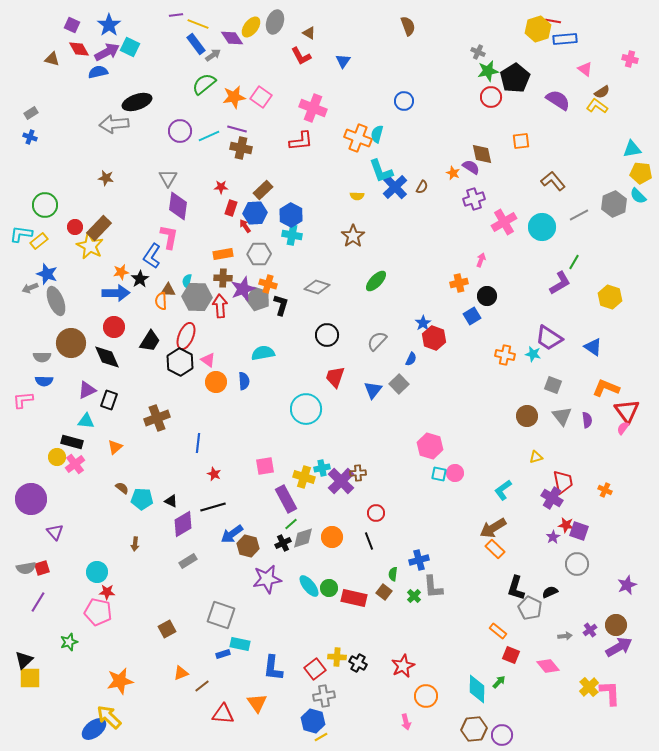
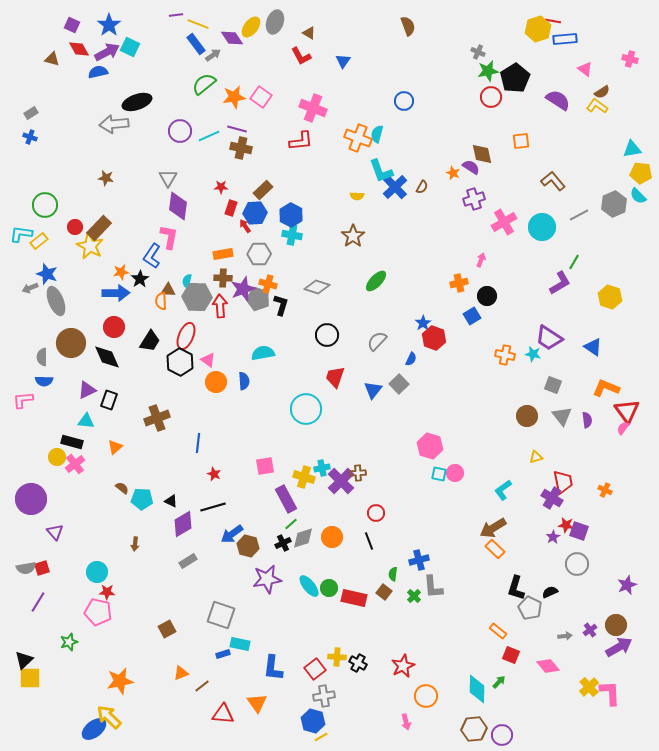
gray semicircle at (42, 357): rotated 90 degrees clockwise
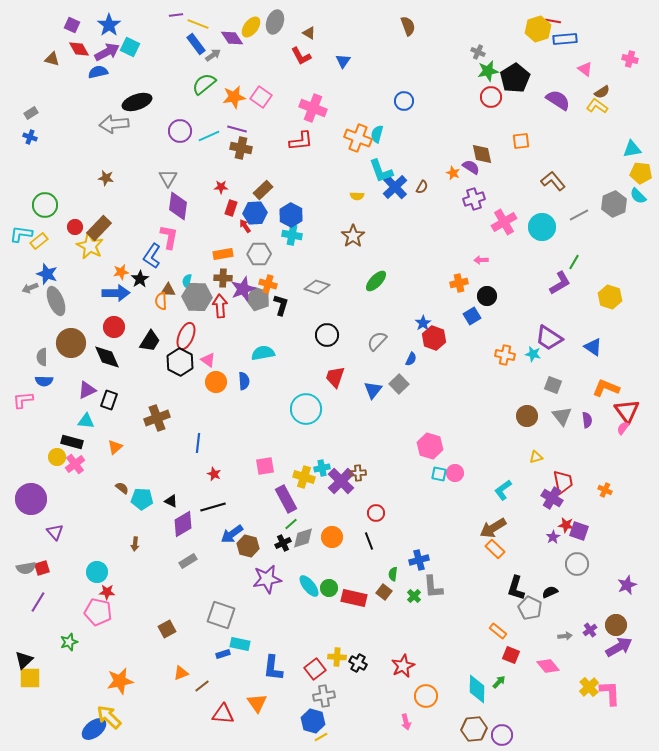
pink arrow at (481, 260): rotated 112 degrees counterclockwise
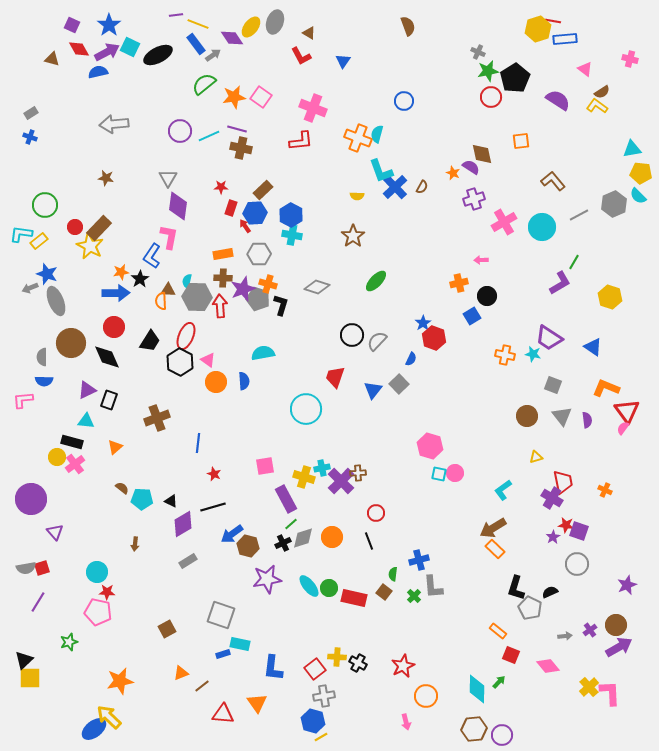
black ellipse at (137, 102): moved 21 px right, 47 px up; rotated 8 degrees counterclockwise
black circle at (327, 335): moved 25 px right
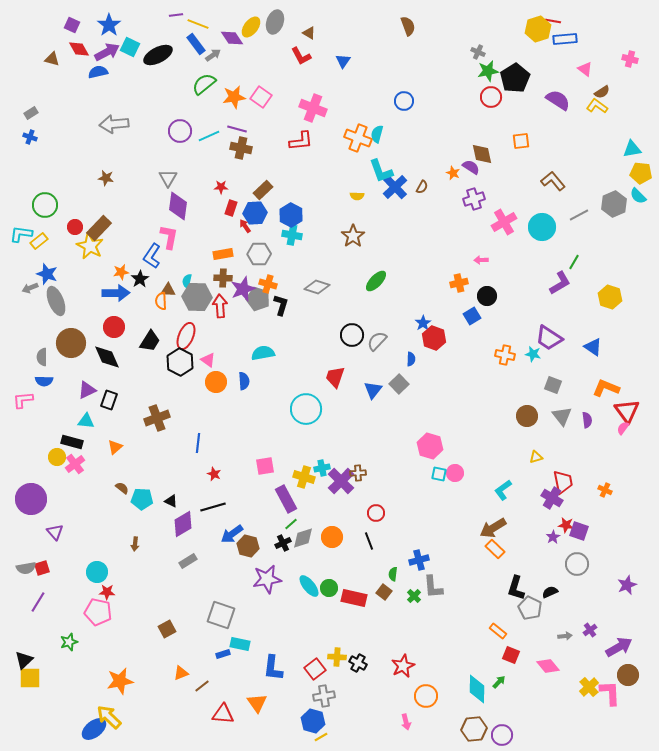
blue semicircle at (411, 359): rotated 24 degrees counterclockwise
brown circle at (616, 625): moved 12 px right, 50 px down
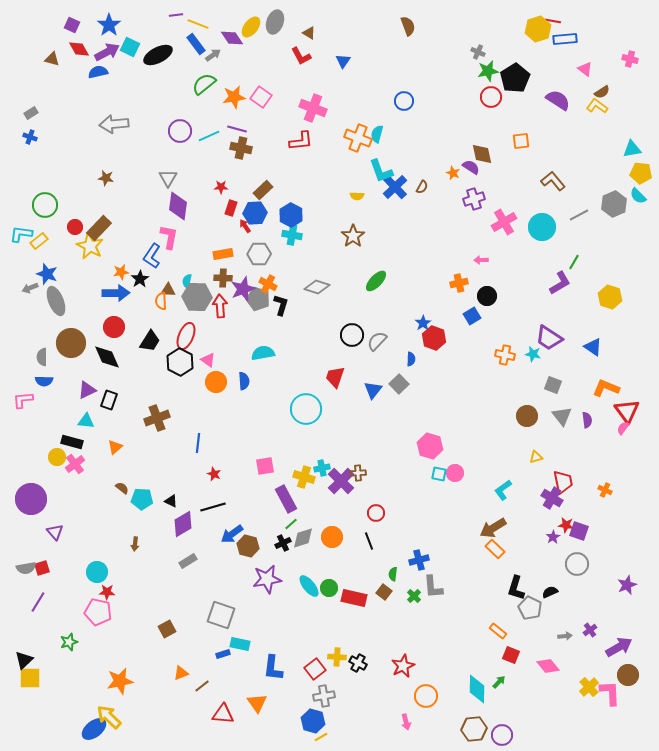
orange cross at (268, 284): rotated 12 degrees clockwise
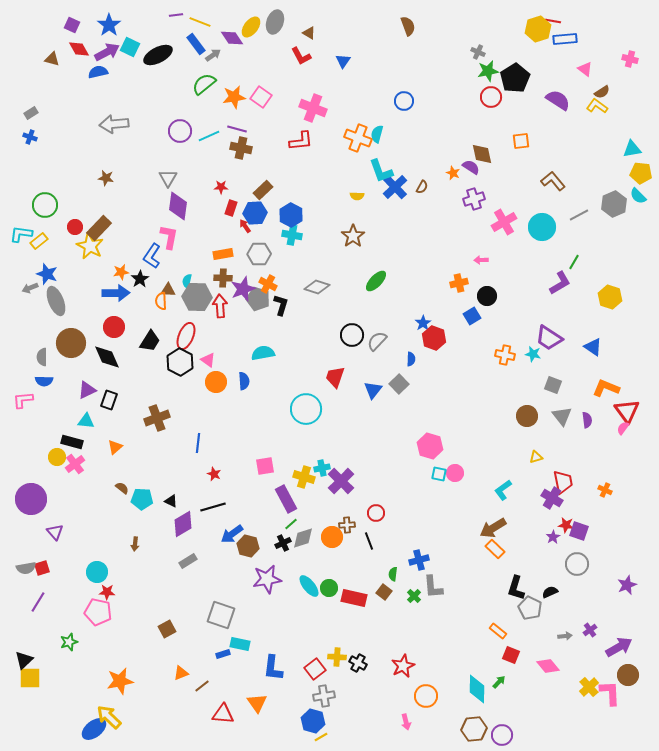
yellow line at (198, 24): moved 2 px right, 2 px up
brown cross at (358, 473): moved 11 px left, 52 px down
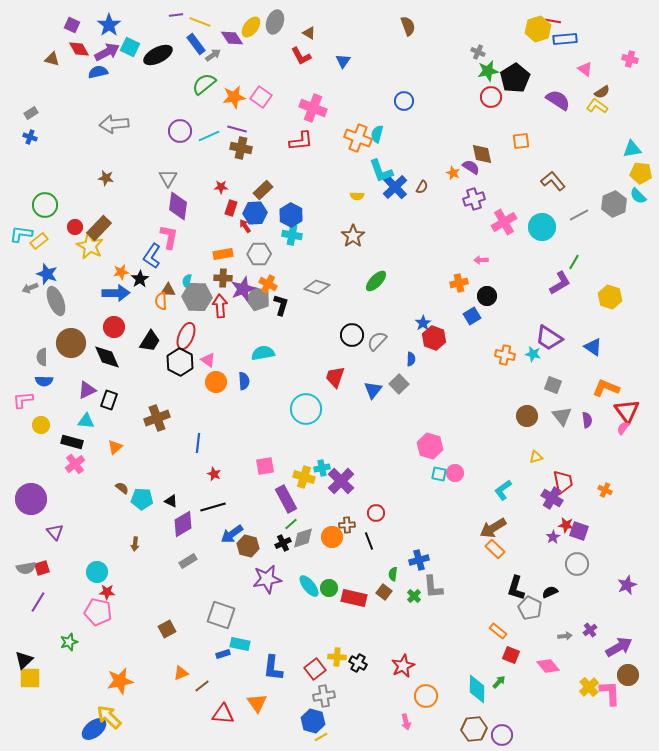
yellow circle at (57, 457): moved 16 px left, 32 px up
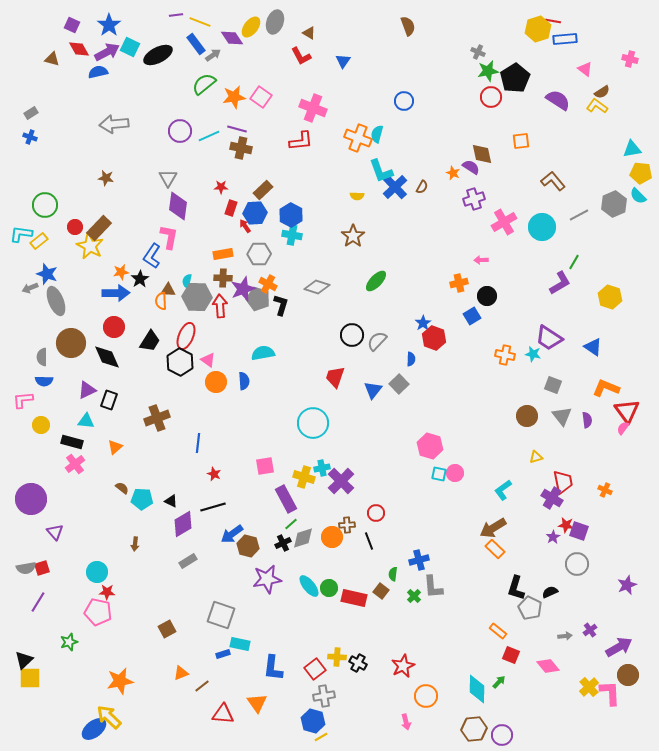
cyan circle at (306, 409): moved 7 px right, 14 px down
brown square at (384, 592): moved 3 px left, 1 px up
